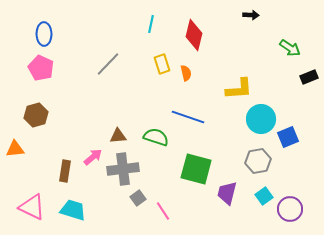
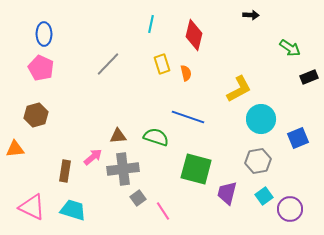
yellow L-shape: rotated 24 degrees counterclockwise
blue square: moved 10 px right, 1 px down
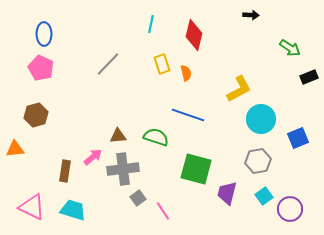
blue line: moved 2 px up
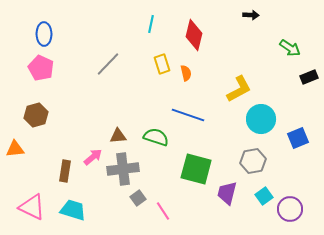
gray hexagon: moved 5 px left
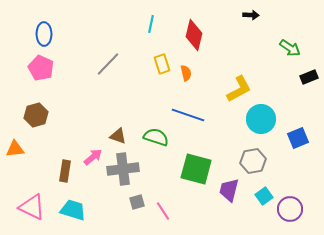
brown triangle: rotated 24 degrees clockwise
purple trapezoid: moved 2 px right, 3 px up
gray square: moved 1 px left, 4 px down; rotated 21 degrees clockwise
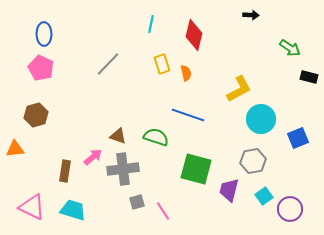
black rectangle: rotated 36 degrees clockwise
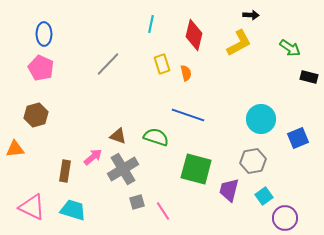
yellow L-shape: moved 46 px up
gray cross: rotated 24 degrees counterclockwise
purple circle: moved 5 px left, 9 px down
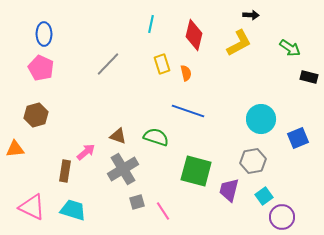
blue line: moved 4 px up
pink arrow: moved 7 px left, 5 px up
green square: moved 2 px down
purple circle: moved 3 px left, 1 px up
